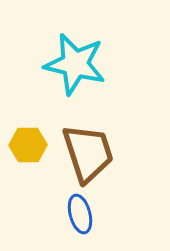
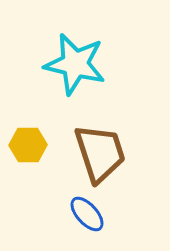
brown trapezoid: moved 12 px right
blue ellipse: moved 7 px right; rotated 27 degrees counterclockwise
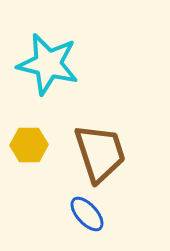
cyan star: moved 27 px left
yellow hexagon: moved 1 px right
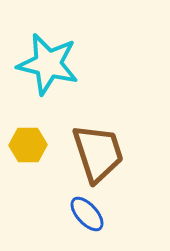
yellow hexagon: moved 1 px left
brown trapezoid: moved 2 px left
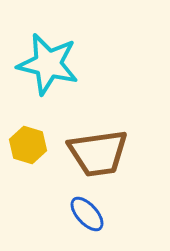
yellow hexagon: rotated 18 degrees clockwise
brown trapezoid: rotated 100 degrees clockwise
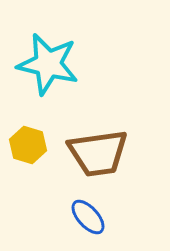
blue ellipse: moved 1 px right, 3 px down
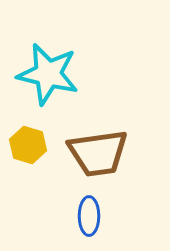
cyan star: moved 10 px down
blue ellipse: moved 1 px right, 1 px up; rotated 42 degrees clockwise
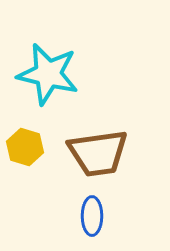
yellow hexagon: moved 3 px left, 2 px down
blue ellipse: moved 3 px right
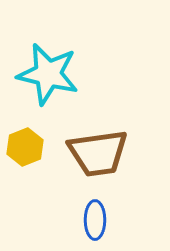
yellow hexagon: rotated 21 degrees clockwise
blue ellipse: moved 3 px right, 4 px down
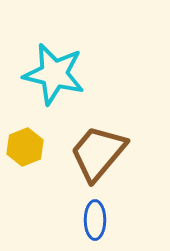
cyan star: moved 6 px right
brown trapezoid: rotated 138 degrees clockwise
